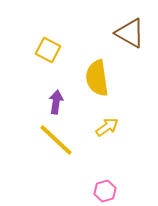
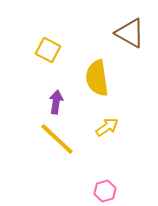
yellow line: moved 1 px right, 1 px up
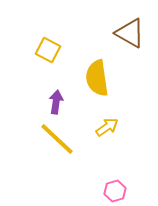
pink hexagon: moved 10 px right
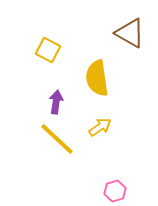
yellow arrow: moved 7 px left
